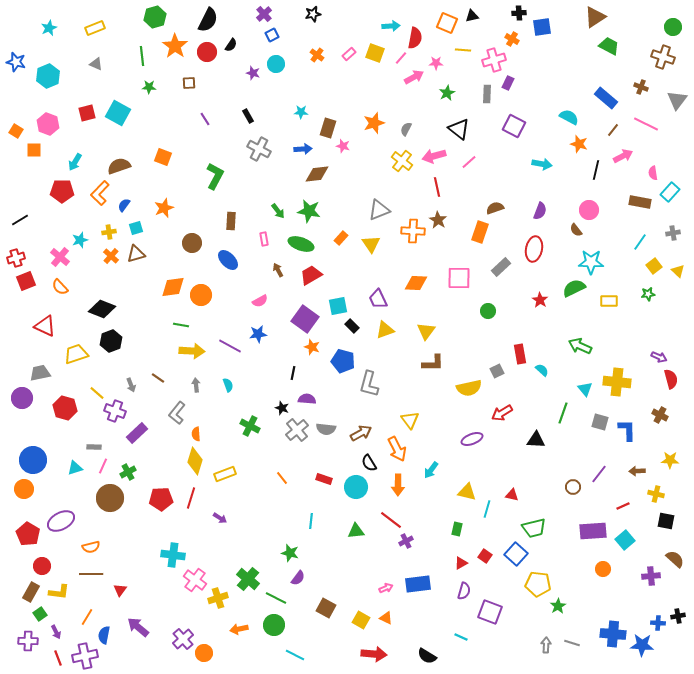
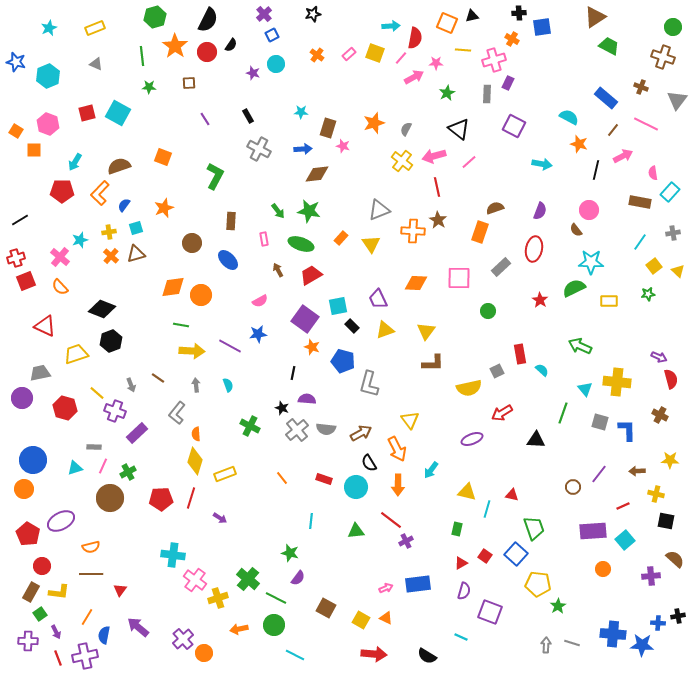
green trapezoid at (534, 528): rotated 95 degrees counterclockwise
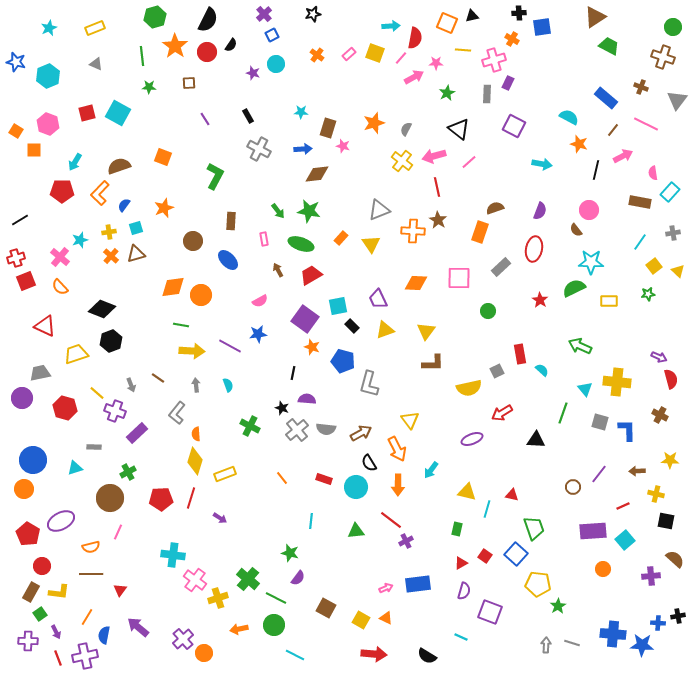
brown circle at (192, 243): moved 1 px right, 2 px up
pink line at (103, 466): moved 15 px right, 66 px down
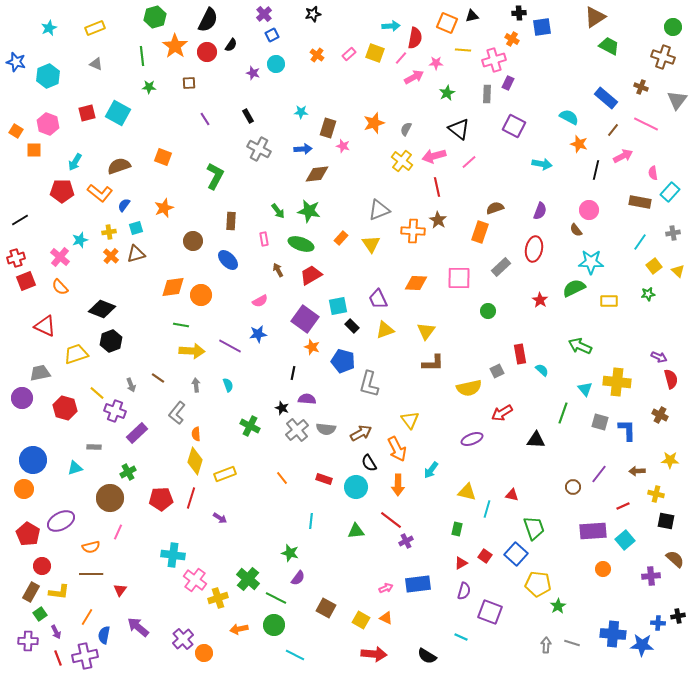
orange L-shape at (100, 193): rotated 95 degrees counterclockwise
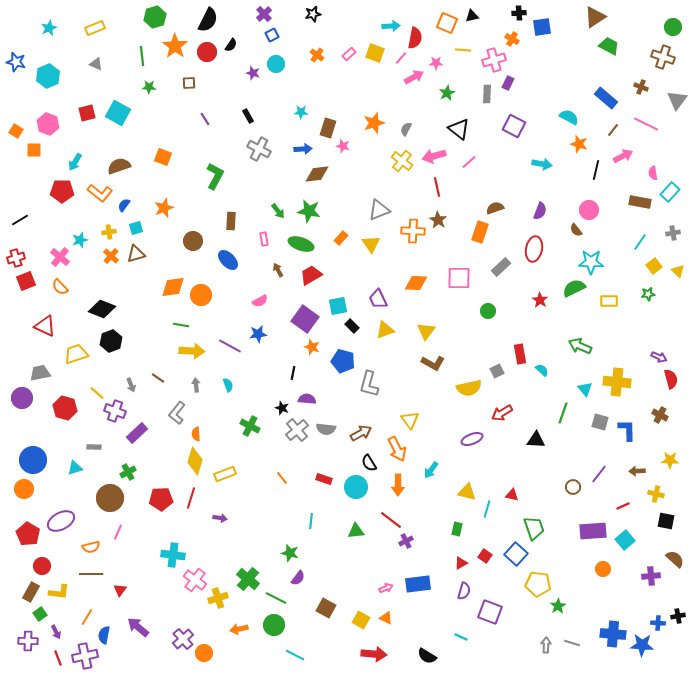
brown L-shape at (433, 363): rotated 30 degrees clockwise
purple arrow at (220, 518): rotated 24 degrees counterclockwise
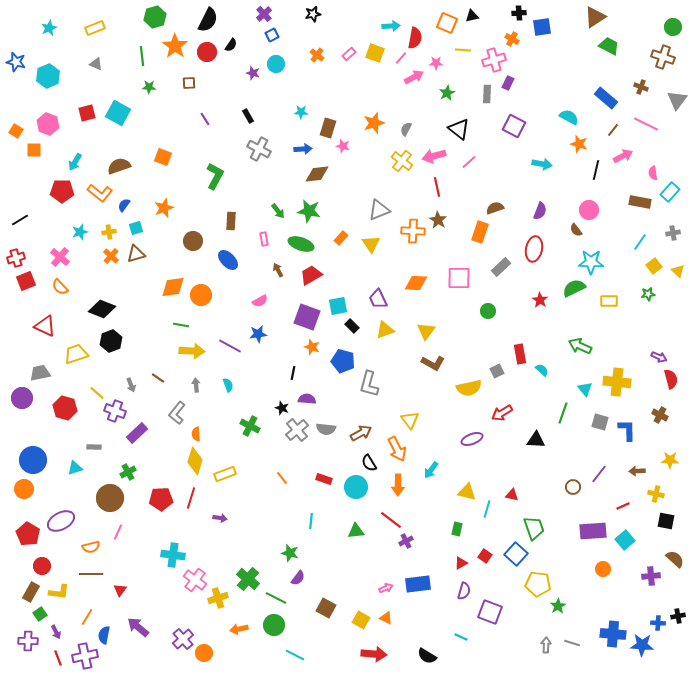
cyan star at (80, 240): moved 8 px up
purple square at (305, 319): moved 2 px right, 2 px up; rotated 16 degrees counterclockwise
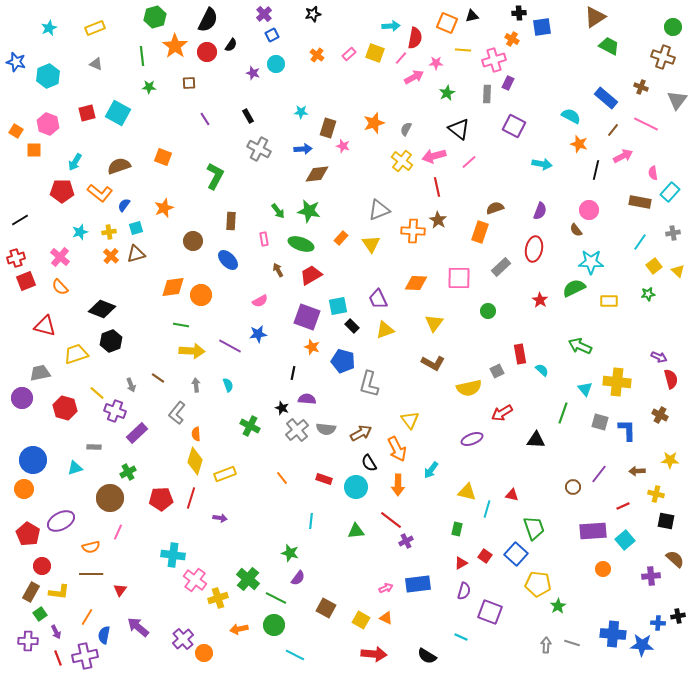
cyan semicircle at (569, 117): moved 2 px right, 1 px up
red triangle at (45, 326): rotated 10 degrees counterclockwise
yellow triangle at (426, 331): moved 8 px right, 8 px up
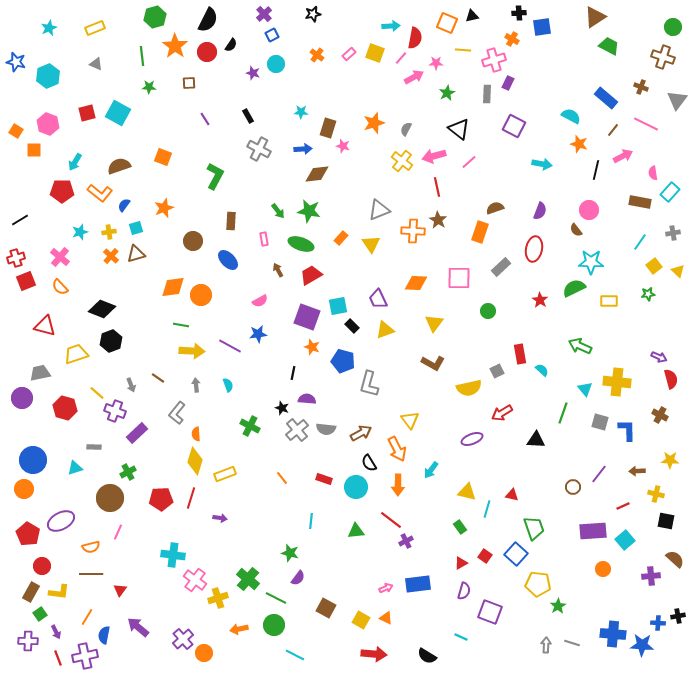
green rectangle at (457, 529): moved 3 px right, 2 px up; rotated 48 degrees counterclockwise
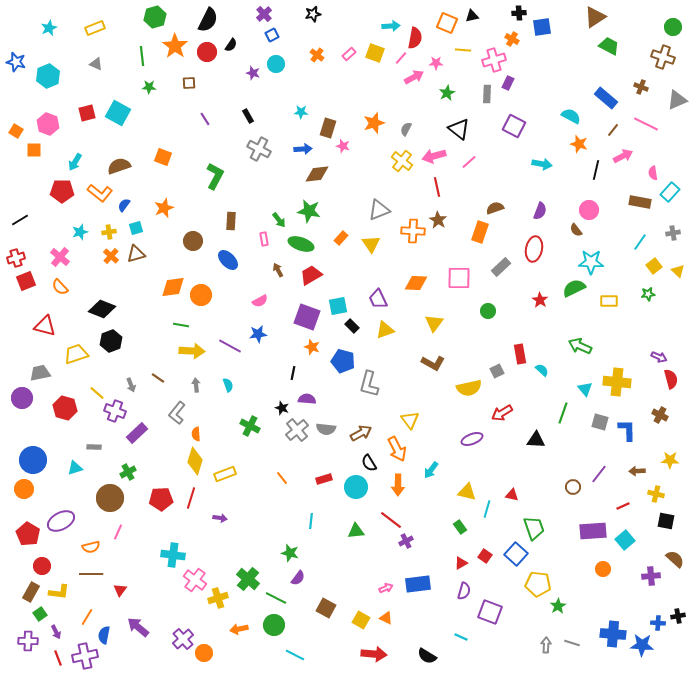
gray triangle at (677, 100): rotated 30 degrees clockwise
green arrow at (278, 211): moved 1 px right, 9 px down
red rectangle at (324, 479): rotated 35 degrees counterclockwise
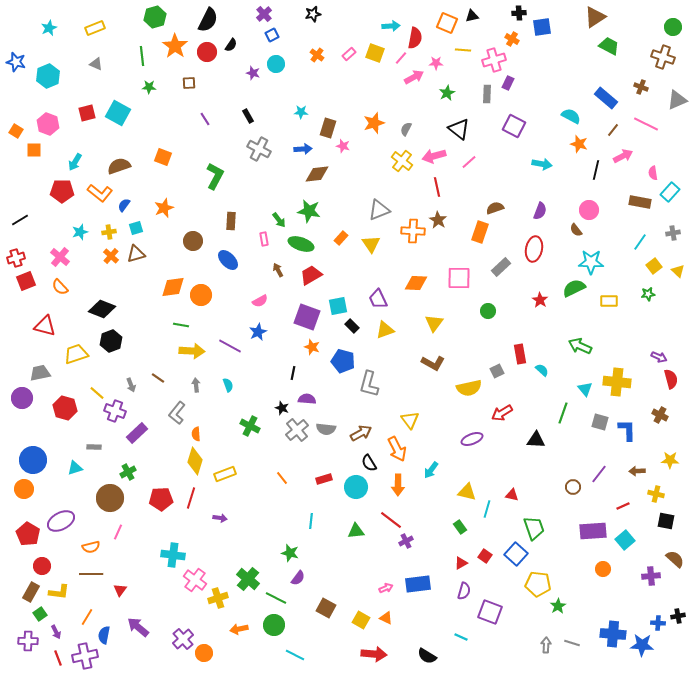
blue star at (258, 334): moved 2 px up; rotated 18 degrees counterclockwise
